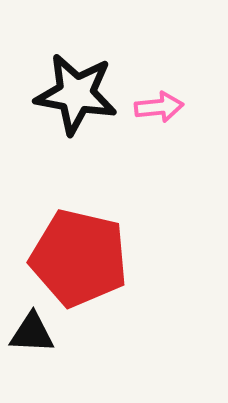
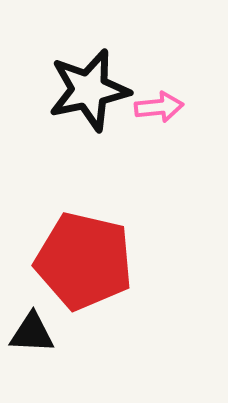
black star: moved 13 px right, 4 px up; rotated 22 degrees counterclockwise
red pentagon: moved 5 px right, 3 px down
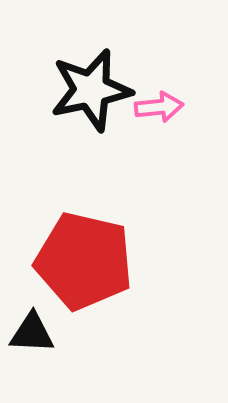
black star: moved 2 px right
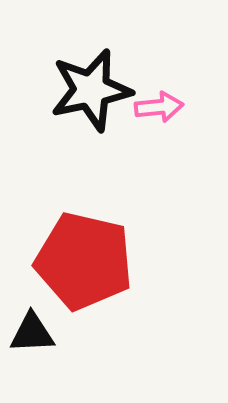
black triangle: rotated 6 degrees counterclockwise
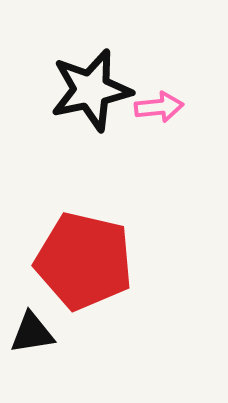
black triangle: rotated 6 degrees counterclockwise
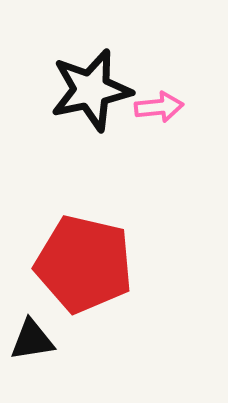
red pentagon: moved 3 px down
black triangle: moved 7 px down
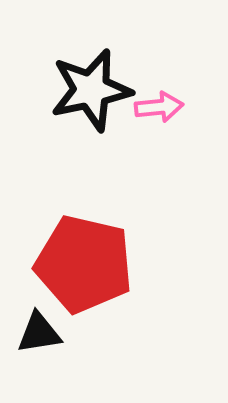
black triangle: moved 7 px right, 7 px up
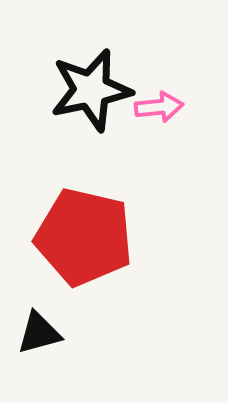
red pentagon: moved 27 px up
black triangle: rotated 6 degrees counterclockwise
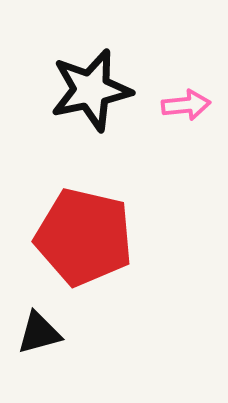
pink arrow: moved 27 px right, 2 px up
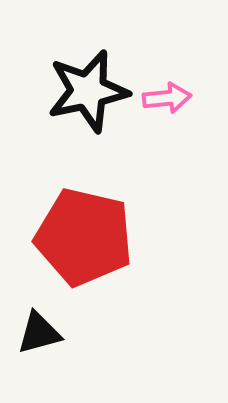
black star: moved 3 px left, 1 px down
pink arrow: moved 19 px left, 7 px up
